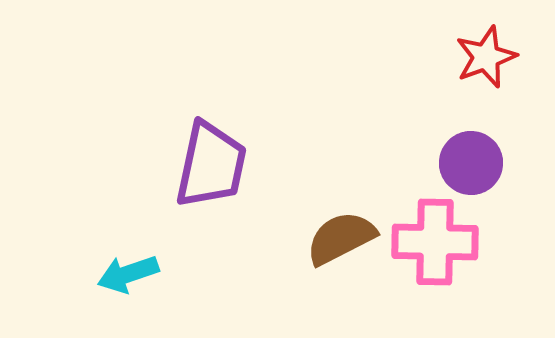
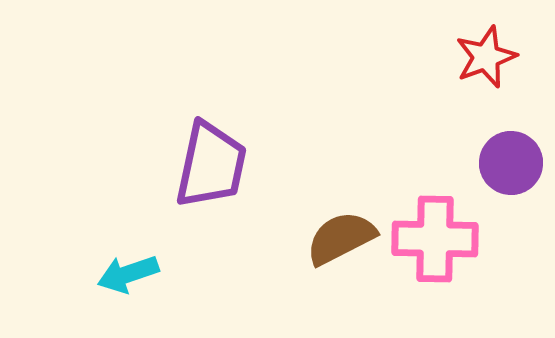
purple circle: moved 40 px right
pink cross: moved 3 px up
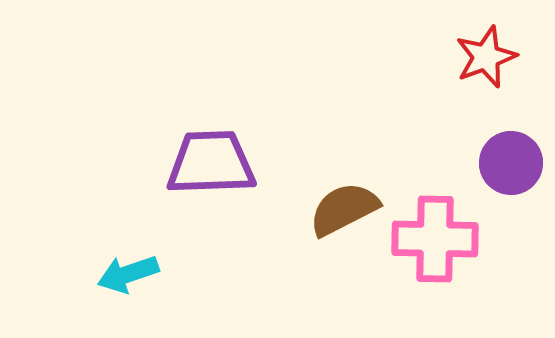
purple trapezoid: moved 2 px up; rotated 104 degrees counterclockwise
brown semicircle: moved 3 px right, 29 px up
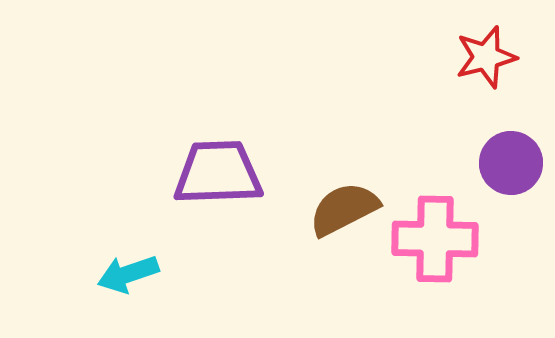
red star: rotated 6 degrees clockwise
purple trapezoid: moved 7 px right, 10 px down
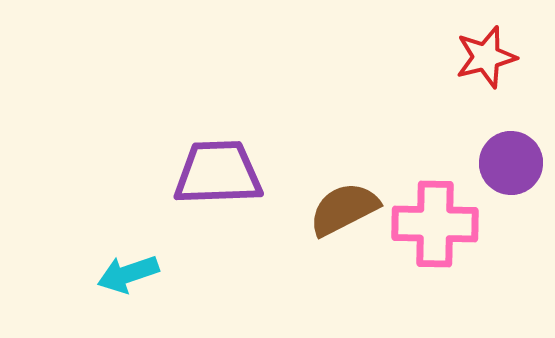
pink cross: moved 15 px up
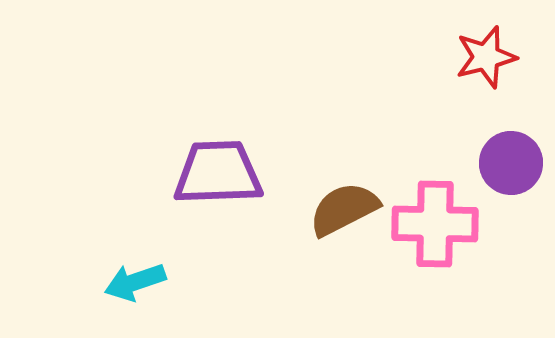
cyan arrow: moved 7 px right, 8 px down
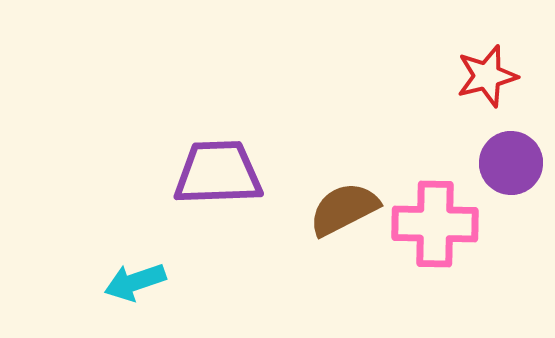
red star: moved 1 px right, 19 px down
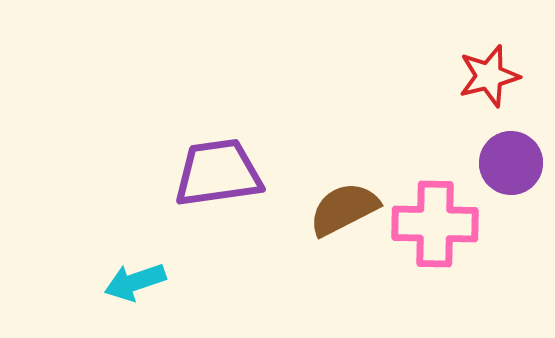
red star: moved 2 px right
purple trapezoid: rotated 6 degrees counterclockwise
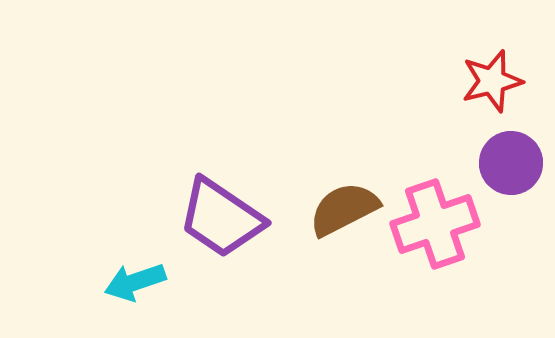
red star: moved 3 px right, 5 px down
purple trapezoid: moved 3 px right, 45 px down; rotated 138 degrees counterclockwise
pink cross: rotated 20 degrees counterclockwise
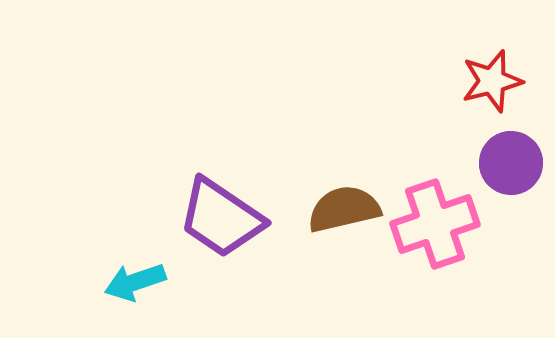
brown semicircle: rotated 14 degrees clockwise
